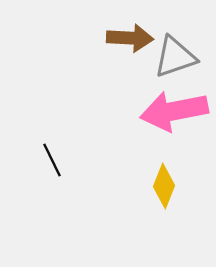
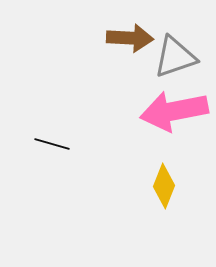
black line: moved 16 px up; rotated 48 degrees counterclockwise
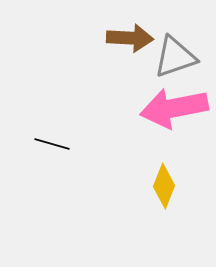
pink arrow: moved 3 px up
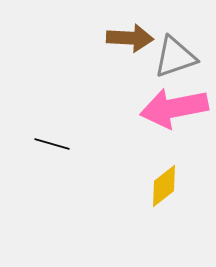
yellow diamond: rotated 30 degrees clockwise
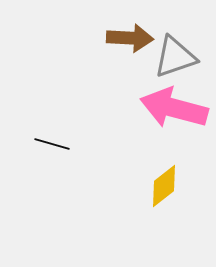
pink arrow: rotated 26 degrees clockwise
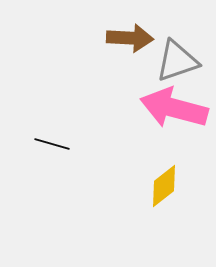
gray triangle: moved 2 px right, 4 px down
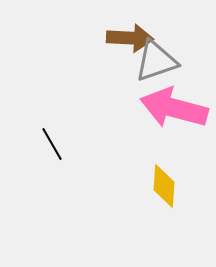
gray triangle: moved 21 px left
black line: rotated 44 degrees clockwise
yellow diamond: rotated 48 degrees counterclockwise
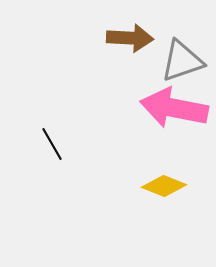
gray triangle: moved 26 px right
pink arrow: rotated 4 degrees counterclockwise
yellow diamond: rotated 72 degrees counterclockwise
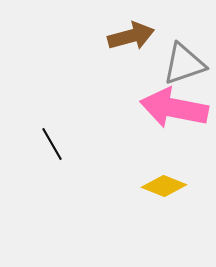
brown arrow: moved 1 px right, 2 px up; rotated 18 degrees counterclockwise
gray triangle: moved 2 px right, 3 px down
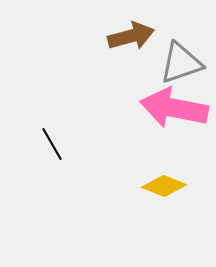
gray triangle: moved 3 px left, 1 px up
